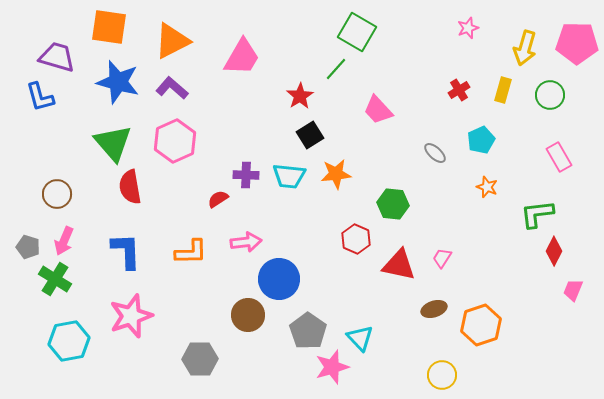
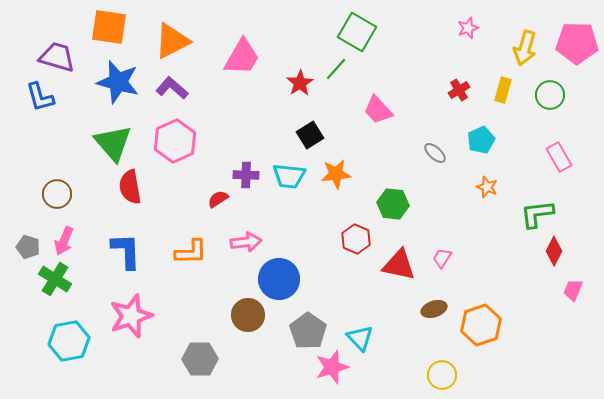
red star at (300, 96): moved 13 px up
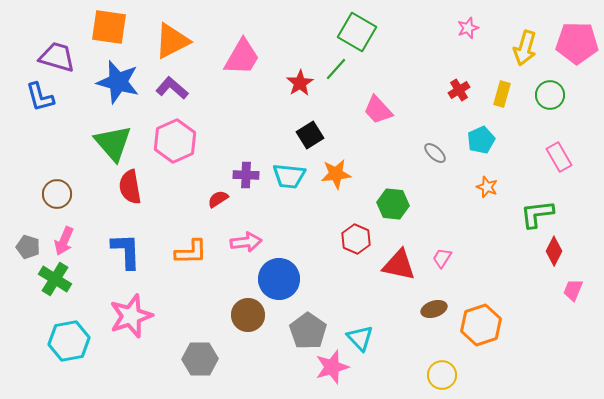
yellow rectangle at (503, 90): moved 1 px left, 4 px down
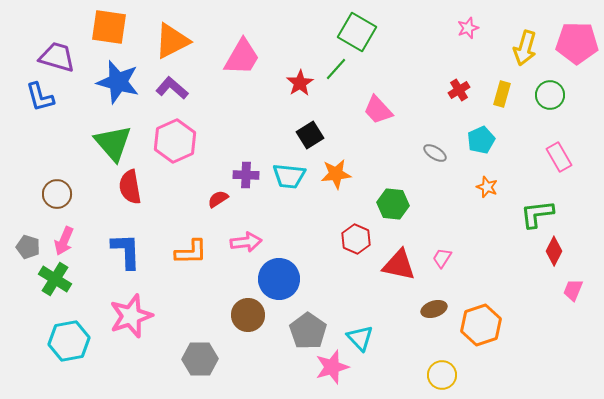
gray ellipse at (435, 153): rotated 10 degrees counterclockwise
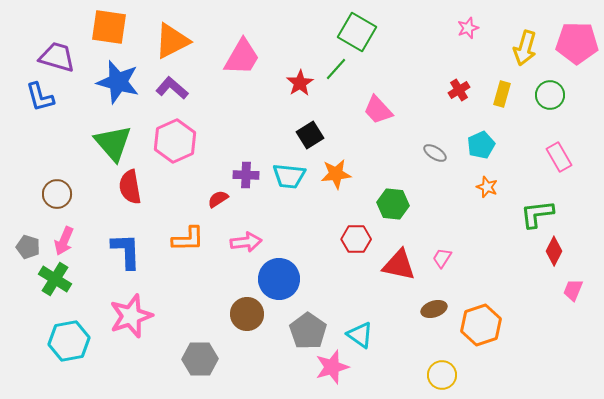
cyan pentagon at (481, 140): moved 5 px down
red hexagon at (356, 239): rotated 24 degrees counterclockwise
orange L-shape at (191, 252): moved 3 px left, 13 px up
brown circle at (248, 315): moved 1 px left, 1 px up
cyan triangle at (360, 338): moved 3 px up; rotated 12 degrees counterclockwise
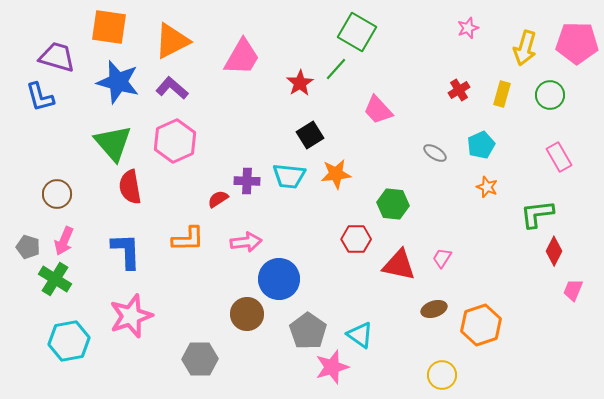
purple cross at (246, 175): moved 1 px right, 6 px down
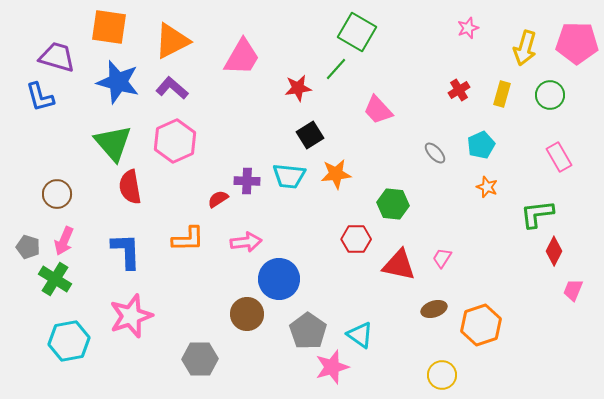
red star at (300, 83): moved 2 px left, 5 px down; rotated 24 degrees clockwise
gray ellipse at (435, 153): rotated 15 degrees clockwise
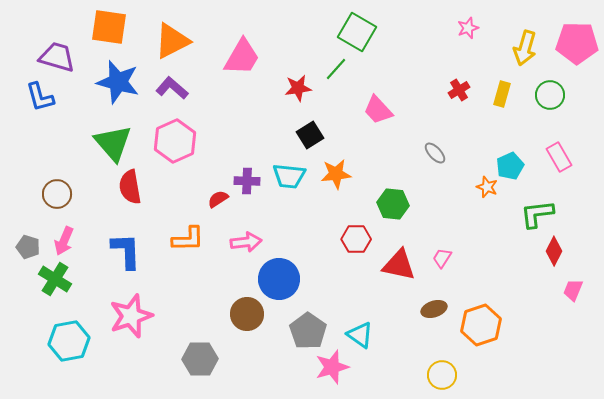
cyan pentagon at (481, 145): moved 29 px right, 21 px down
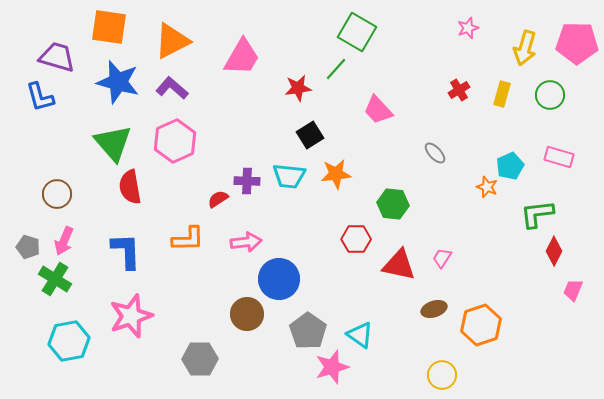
pink rectangle at (559, 157): rotated 44 degrees counterclockwise
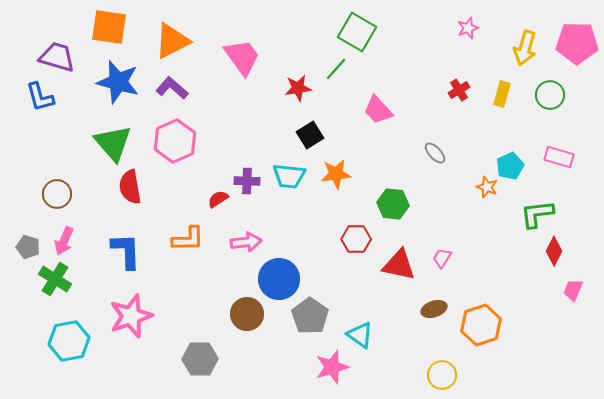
pink trapezoid at (242, 57): rotated 66 degrees counterclockwise
gray pentagon at (308, 331): moved 2 px right, 15 px up
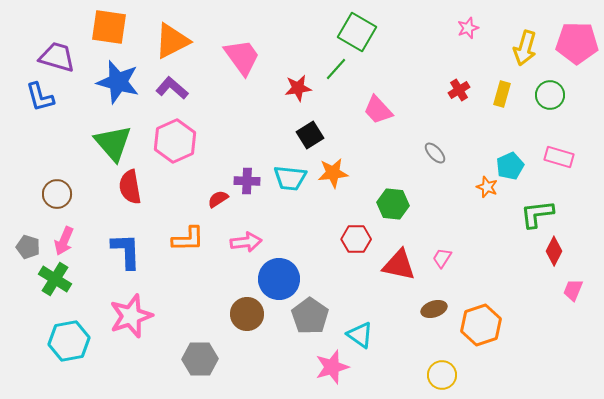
orange star at (336, 174): moved 3 px left, 1 px up
cyan trapezoid at (289, 176): moved 1 px right, 2 px down
